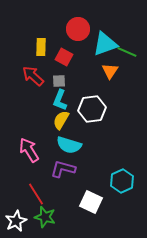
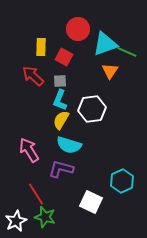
gray square: moved 1 px right
purple L-shape: moved 2 px left
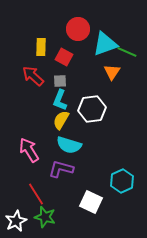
orange triangle: moved 2 px right, 1 px down
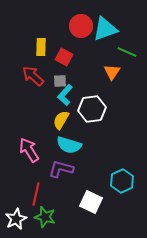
red circle: moved 3 px right, 3 px up
cyan triangle: moved 15 px up
cyan L-shape: moved 5 px right, 5 px up; rotated 20 degrees clockwise
red line: rotated 45 degrees clockwise
white star: moved 2 px up
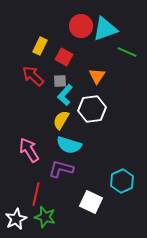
yellow rectangle: moved 1 px left, 1 px up; rotated 24 degrees clockwise
orange triangle: moved 15 px left, 4 px down
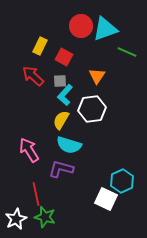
red line: rotated 25 degrees counterclockwise
white square: moved 15 px right, 3 px up
